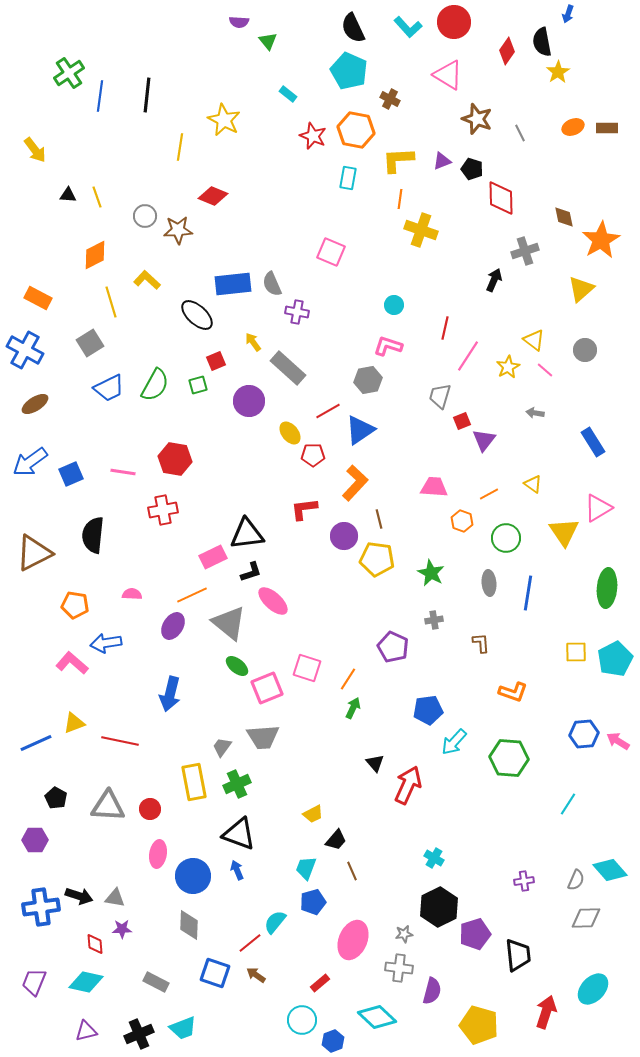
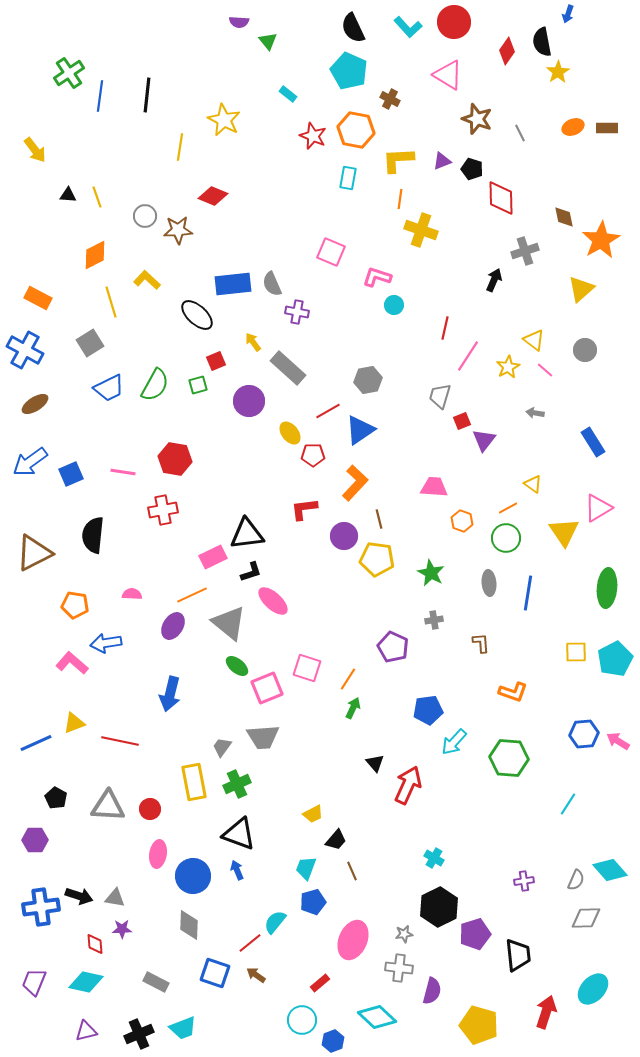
pink L-shape at (388, 346): moved 11 px left, 69 px up
orange line at (489, 494): moved 19 px right, 14 px down
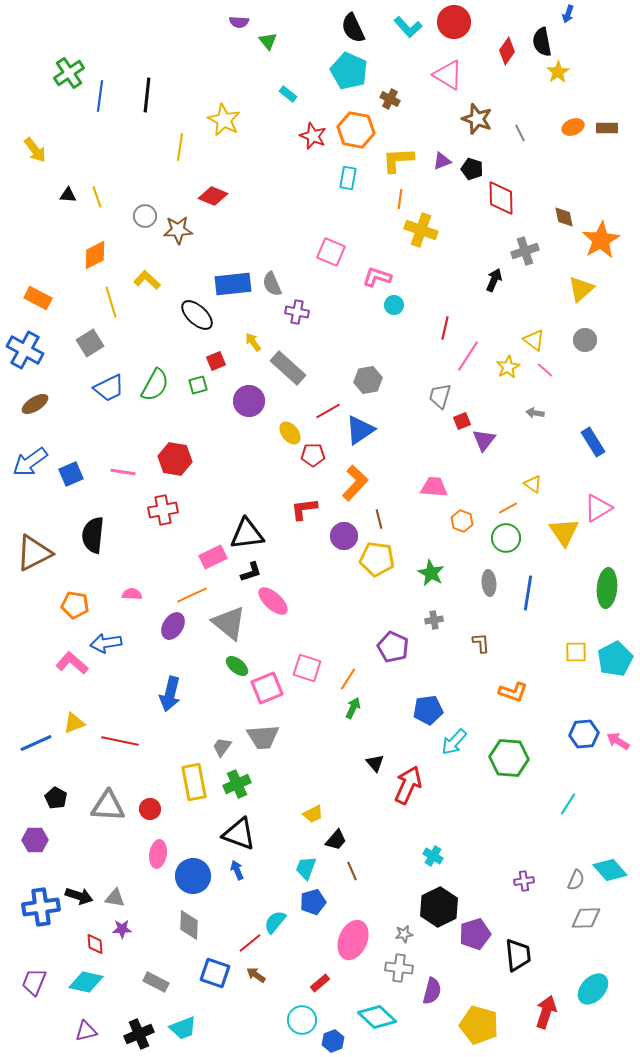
gray circle at (585, 350): moved 10 px up
cyan cross at (434, 858): moved 1 px left, 2 px up
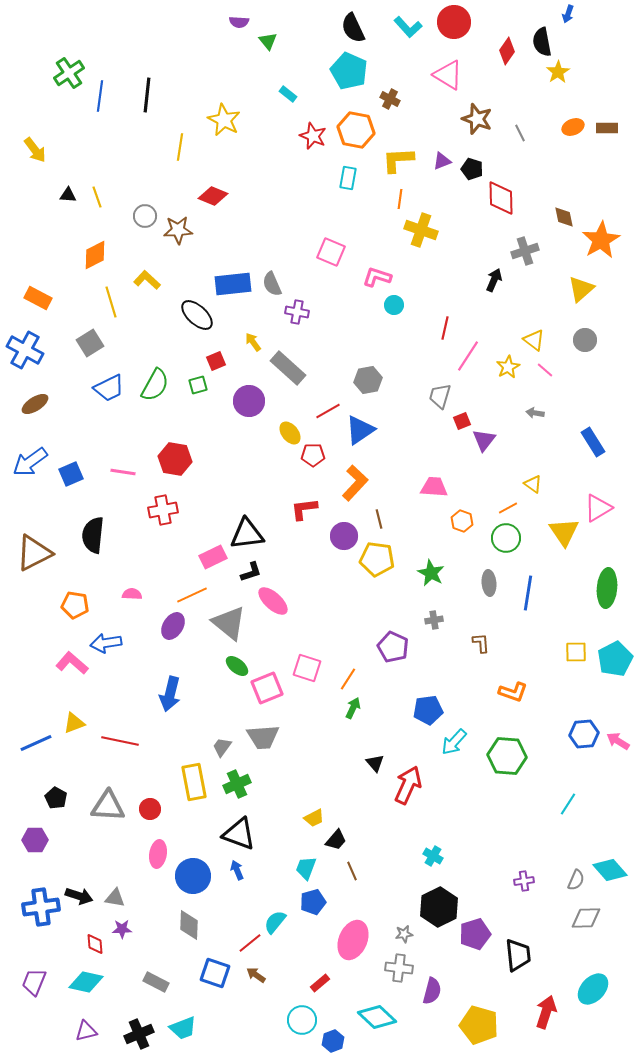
green hexagon at (509, 758): moved 2 px left, 2 px up
yellow trapezoid at (313, 814): moved 1 px right, 4 px down
